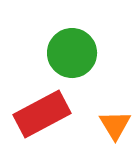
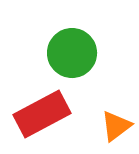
orange triangle: moved 1 px right, 1 px down; rotated 24 degrees clockwise
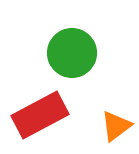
red rectangle: moved 2 px left, 1 px down
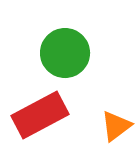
green circle: moved 7 px left
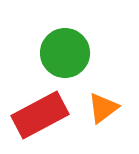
orange triangle: moved 13 px left, 18 px up
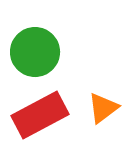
green circle: moved 30 px left, 1 px up
